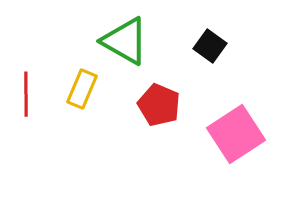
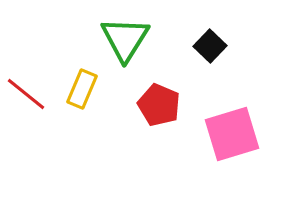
green triangle: moved 2 px up; rotated 32 degrees clockwise
black square: rotated 8 degrees clockwise
red line: rotated 51 degrees counterclockwise
pink square: moved 4 px left; rotated 16 degrees clockwise
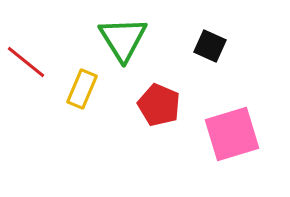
green triangle: moved 2 px left; rotated 4 degrees counterclockwise
black square: rotated 20 degrees counterclockwise
red line: moved 32 px up
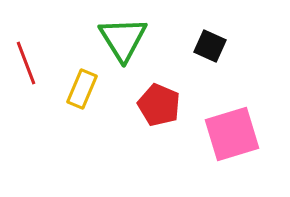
red line: moved 1 px down; rotated 30 degrees clockwise
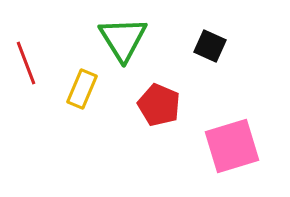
pink square: moved 12 px down
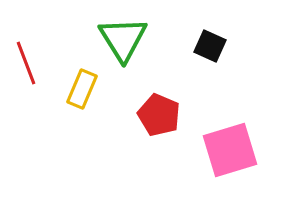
red pentagon: moved 10 px down
pink square: moved 2 px left, 4 px down
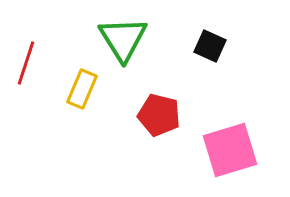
red line: rotated 39 degrees clockwise
red pentagon: rotated 9 degrees counterclockwise
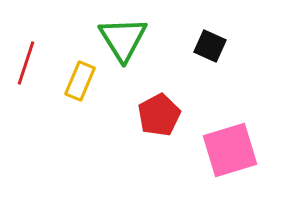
yellow rectangle: moved 2 px left, 8 px up
red pentagon: rotated 30 degrees clockwise
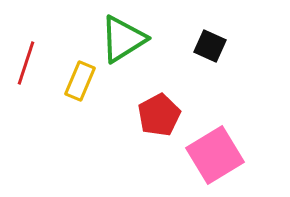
green triangle: rotated 30 degrees clockwise
pink square: moved 15 px left, 5 px down; rotated 14 degrees counterclockwise
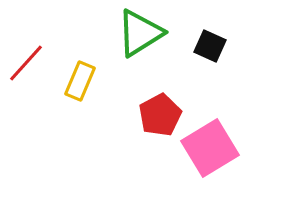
green triangle: moved 17 px right, 6 px up
red line: rotated 24 degrees clockwise
red pentagon: moved 1 px right
pink square: moved 5 px left, 7 px up
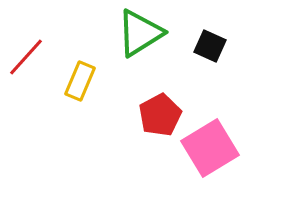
red line: moved 6 px up
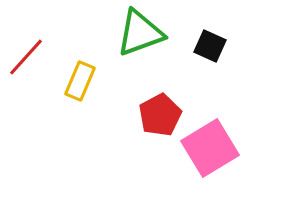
green triangle: rotated 12 degrees clockwise
